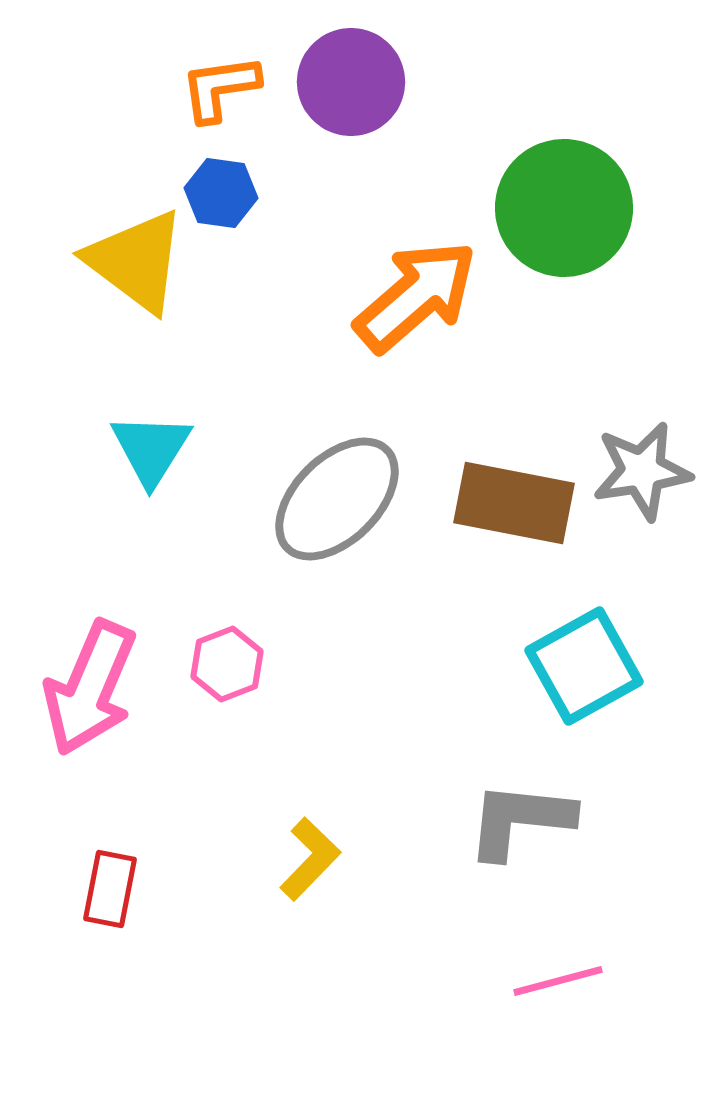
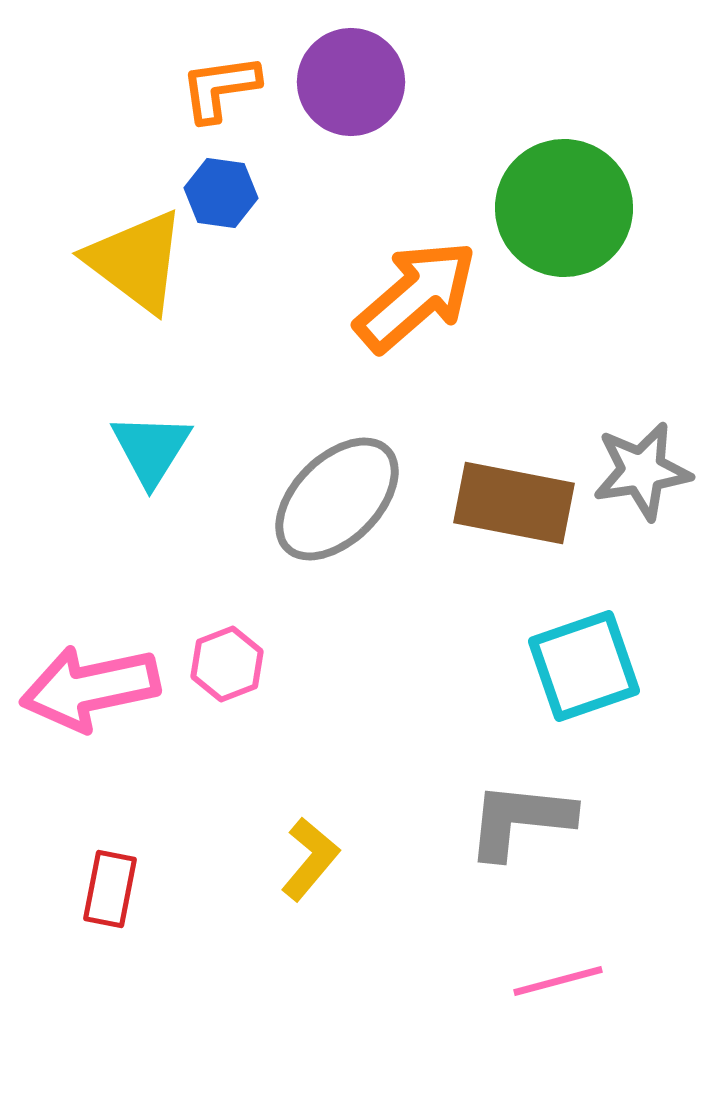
cyan square: rotated 10 degrees clockwise
pink arrow: rotated 55 degrees clockwise
yellow L-shape: rotated 4 degrees counterclockwise
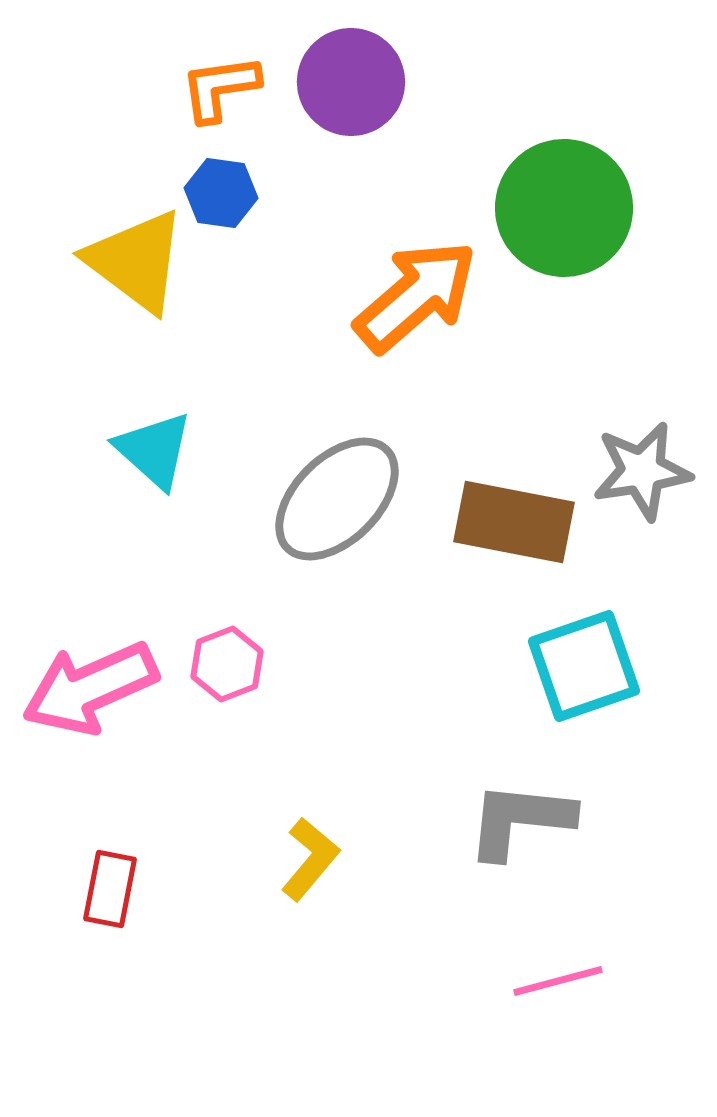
cyan triangle: moved 3 px right, 1 px down; rotated 20 degrees counterclockwise
brown rectangle: moved 19 px down
pink arrow: rotated 12 degrees counterclockwise
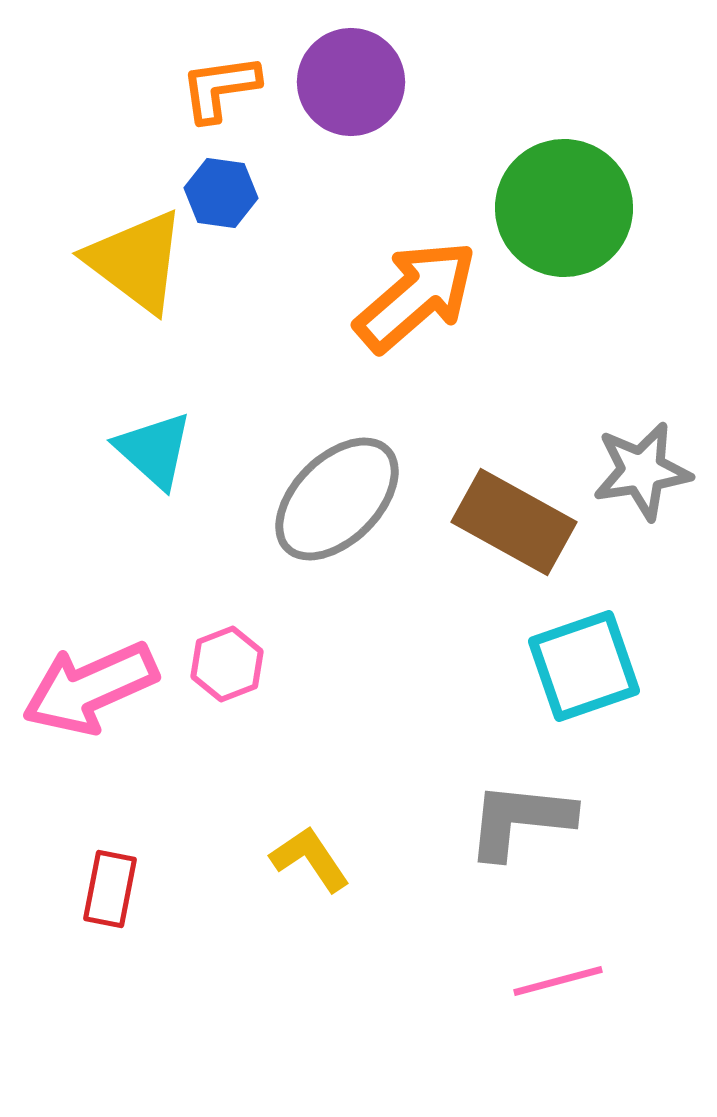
brown rectangle: rotated 18 degrees clockwise
yellow L-shape: rotated 74 degrees counterclockwise
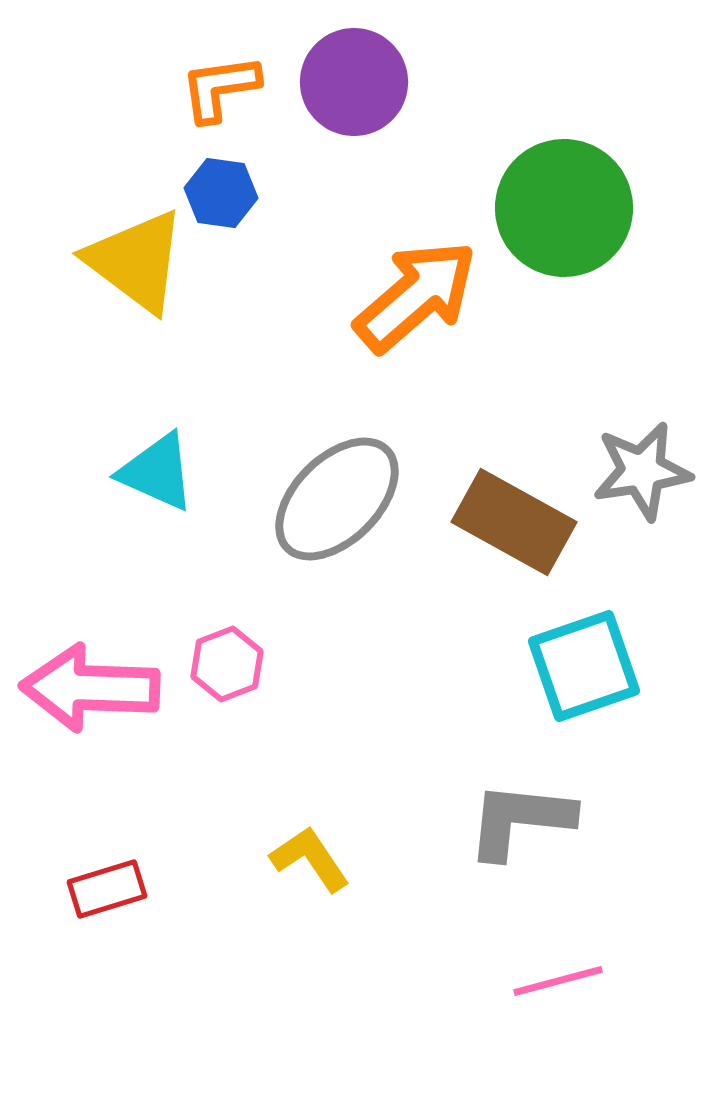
purple circle: moved 3 px right
cyan triangle: moved 3 px right, 22 px down; rotated 18 degrees counterclockwise
pink arrow: rotated 26 degrees clockwise
red rectangle: moved 3 px left; rotated 62 degrees clockwise
